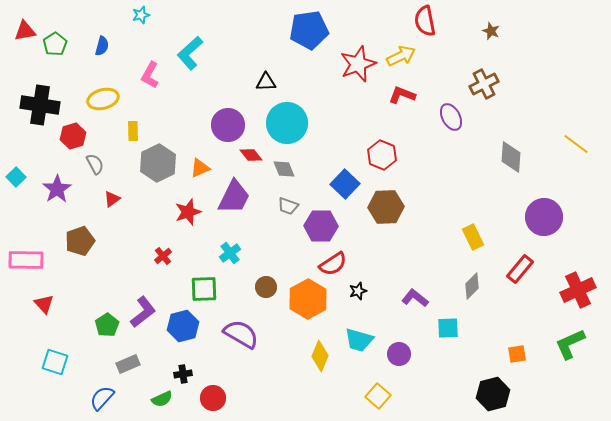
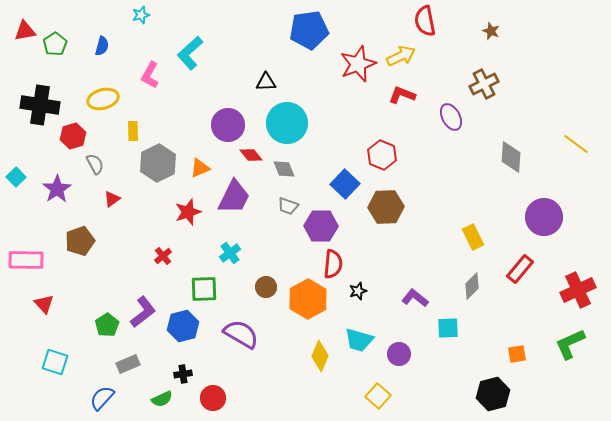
red semicircle at (333, 264): rotated 52 degrees counterclockwise
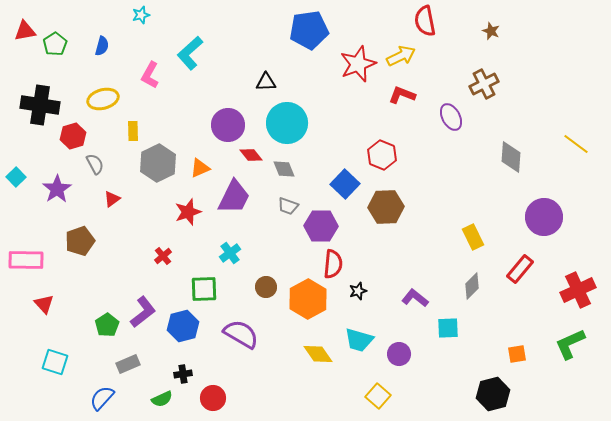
yellow diamond at (320, 356): moved 2 px left, 2 px up; rotated 56 degrees counterclockwise
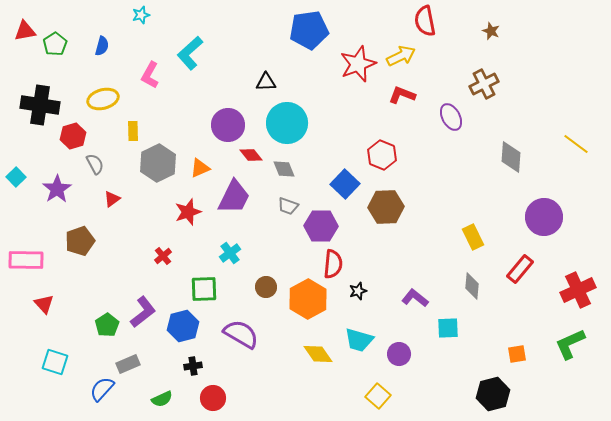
gray diamond at (472, 286): rotated 40 degrees counterclockwise
black cross at (183, 374): moved 10 px right, 8 px up
blue semicircle at (102, 398): moved 9 px up
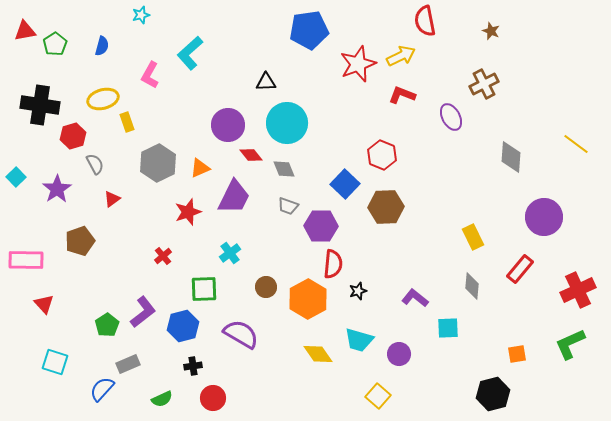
yellow rectangle at (133, 131): moved 6 px left, 9 px up; rotated 18 degrees counterclockwise
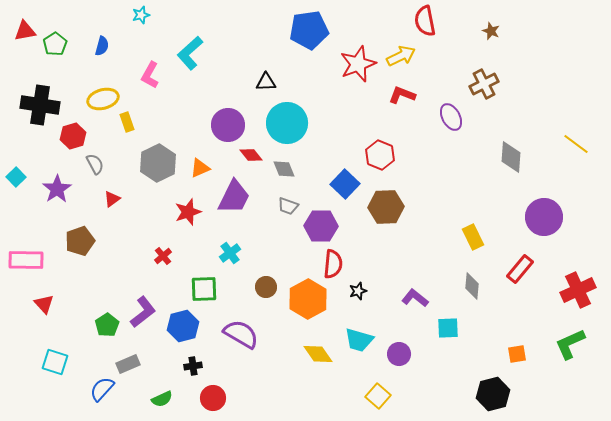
red hexagon at (382, 155): moved 2 px left
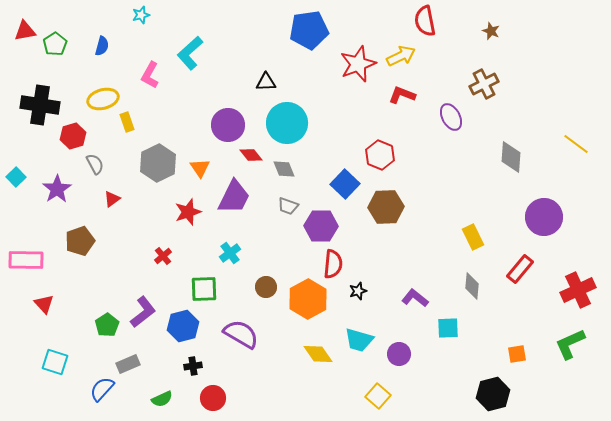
orange triangle at (200, 168): rotated 40 degrees counterclockwise
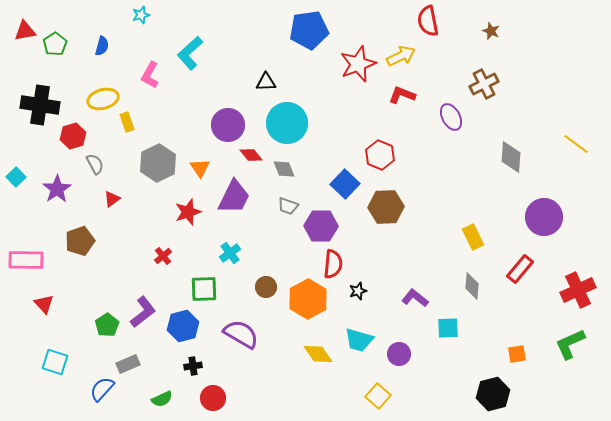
red semicircle at (425, 21): moved 3 px right
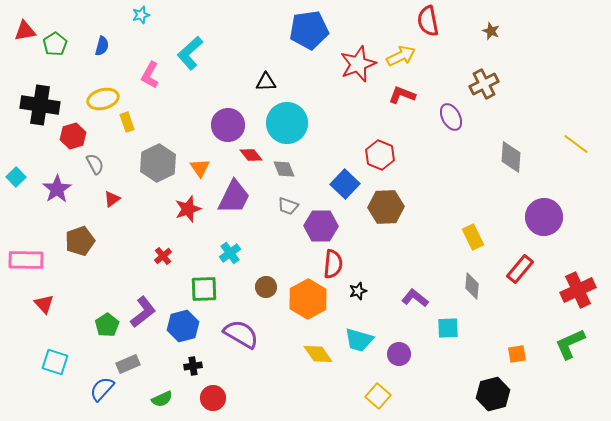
red star at (188, 212): moved 3 px up
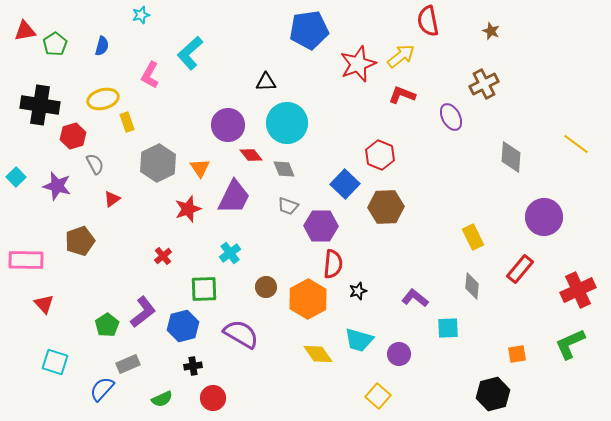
yellow arrow at (401, 56): rotated 12 degrees counterclockwise
purple star at (57, 189): moved 3 px up; rotated 24 degrees counterclockwise
